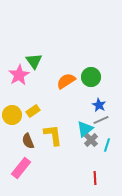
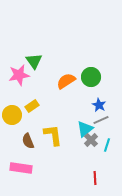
pink star: rotated 20 degrees clockwise
yellow rectangle: moved 1 px left, 5 px up
pink rectangle: rotated 60 degrees clockwise
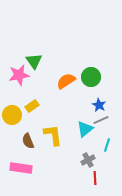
gray cross: moved 3 px left, 20 px down; rotated 16 degrees clockwise
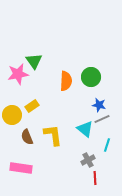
pink star: moved 1 px left, 1 px up
orange semicircle: rotated 126 degrees clockwise
blue star: rotated 16 degrees counterclockwise
gray line: moved 1 px right, 1 px up
cyan triangle: rotated 42 degrees counterclockwise
brown semicircle: moved 1 px left, 4 px up
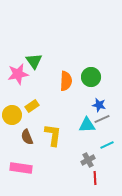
cyan triangle: moved 2 px right, 4 px up; rotated 42 degrees counterclockwise
yellow L-shape: rotated 15 degrees clockwise
cyan line: rotated 48 degrees clockwise
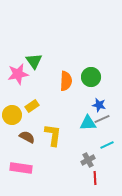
cyan triangle: moved 1 px right, 2 px up
brown semicircle: rotated 140 degrees clockwise
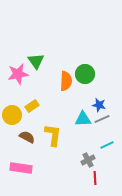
green triangle: moved 2 px right
green circle: moved 6 px left, 3 px up
cyan triangle: moved 5 px left, 4 px up
